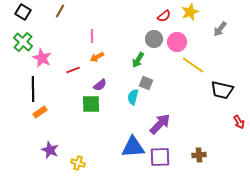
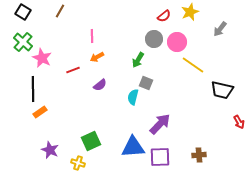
green square: moved 37 px down; rotated 24 degrees counterclockwise
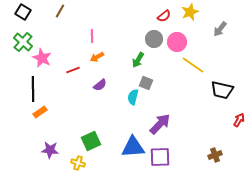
red arrow: moved 2 px up; rotated 120 degrees counterclockwise
purple star: rotated 18 degrees counterclockwise
brown cross: moved 16 px right; rotated 16 degrees counterclockwise
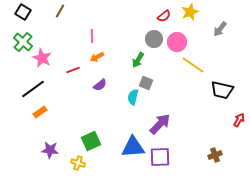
black line: rotated 55 degrees clockwise
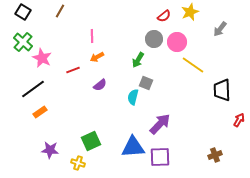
black trapezoid: rotated 75 degrees clockwise
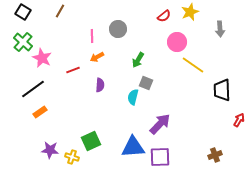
gray arrow: rotated 42 degrees counterclockwise
gray circle: moved 36 px left, 10 px up
purple semicircle: rotated 48 degrees counterclockwise
yellow cross: moved 6 px left, 6 px up
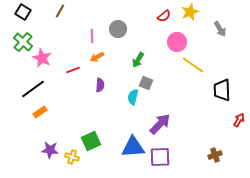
gray arrow: rotated 28 degrees counterclockwise
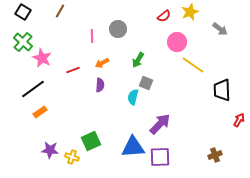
gray arrow: rotated 21 degrees counterclockwise
orange arrow: moved 5 px right, 6 px down
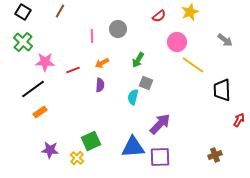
red semicircle: moved 5 px left
gray arrow: moved 5 px right, 11 px down
pink star: moved 3 px right, 4 px down; rotated 24 degrees counterclockwise
yellow cross: moved 5 px right, 1 px down; rotated 24 degrees clockwise
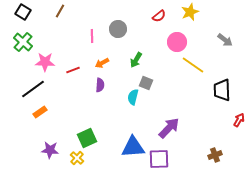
green arrow: moved 2 px left
purple arrow: moved 9 px right, 4 px down
green square: moved 4 px left, 3 px up
purple square: moved 1 px left, 2 px down
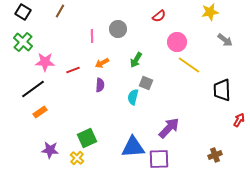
yellow star: moved 20 px right; rotated 12 degrees clockwise
yellow line: moved 4 px left
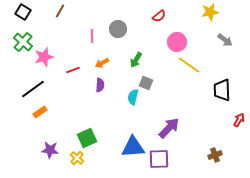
pink star: moved 1 px left, 5 px up; rotated 18 degrees counterclockwise
